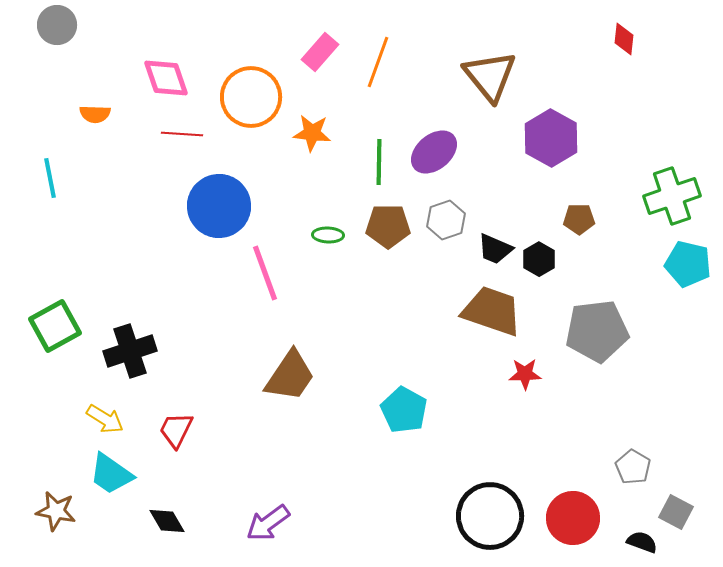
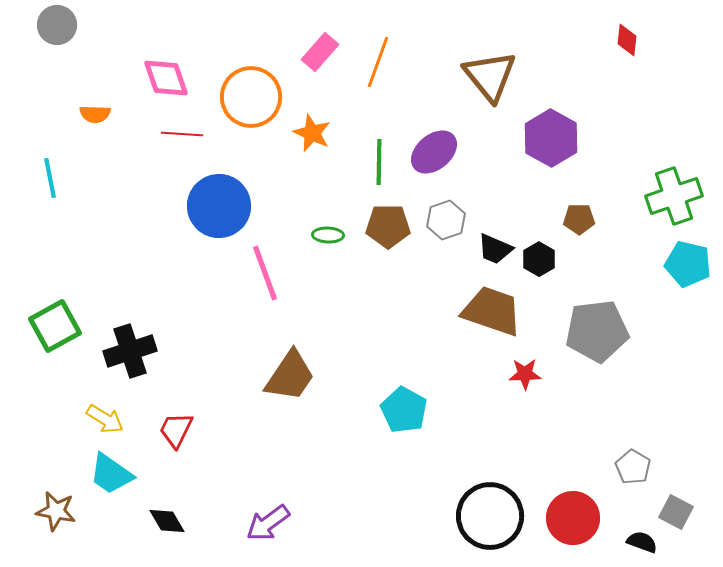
red diamond at (624, 39): moved 3 px right, 1 px down
orange star at (312, 133): rotated 18 degrees clockwise
green cross at (672, 196): moved 2 px right
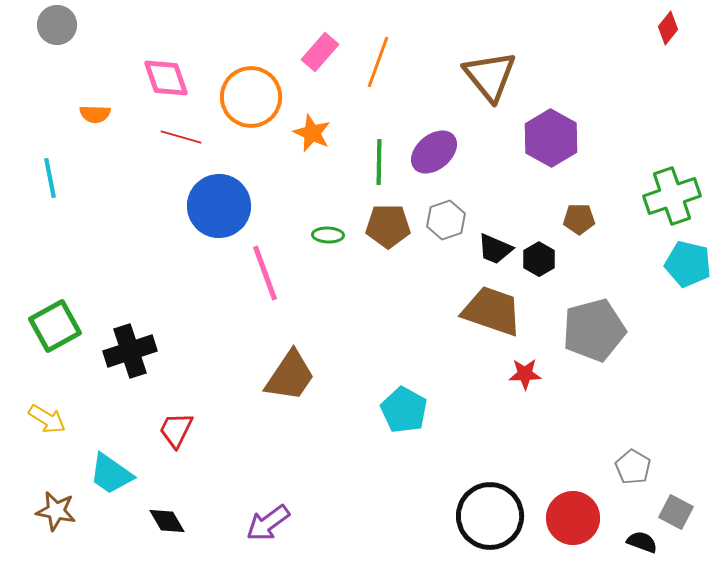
red diamond at (627, 40): moved 41 px right, 12 px up; rotated 32 degrees clockwise
red line at (182, 134): moved 1 px left, 3 px down; rotated 12 degrees clockwise
green cross at (674, 196): moved 2 px left
gray pentagon at (597, 331): moved 3 px left, 1 px up; rotated 8 degrees counterclockwise
yellow arrow at (105, 419): moved 58 px left
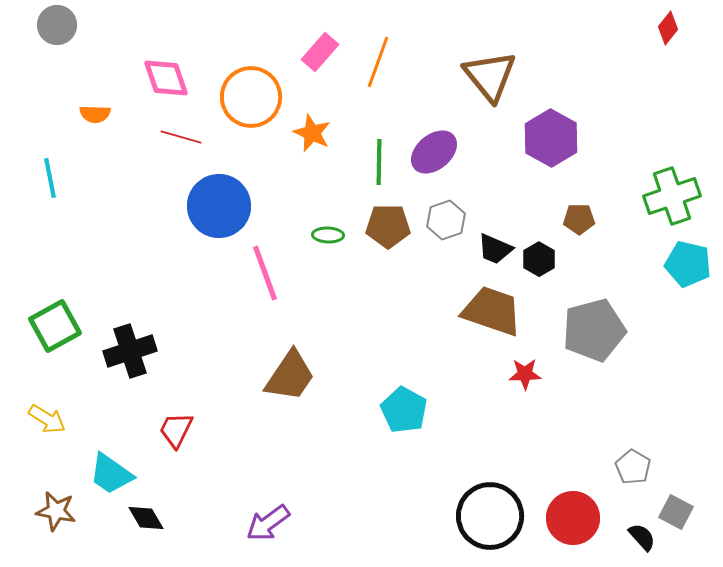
black diamond at (167, 521): moved 21 px left, 3 px up
black semicircle at (642, 542): moved 5 px up; rotated 28 degrees clockwise
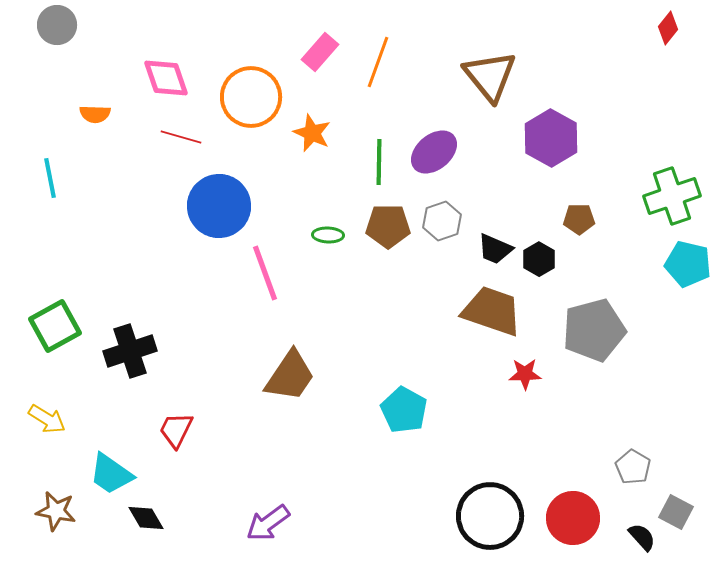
gray hexagon at (446, 220): moved 4 px left, 1 px down
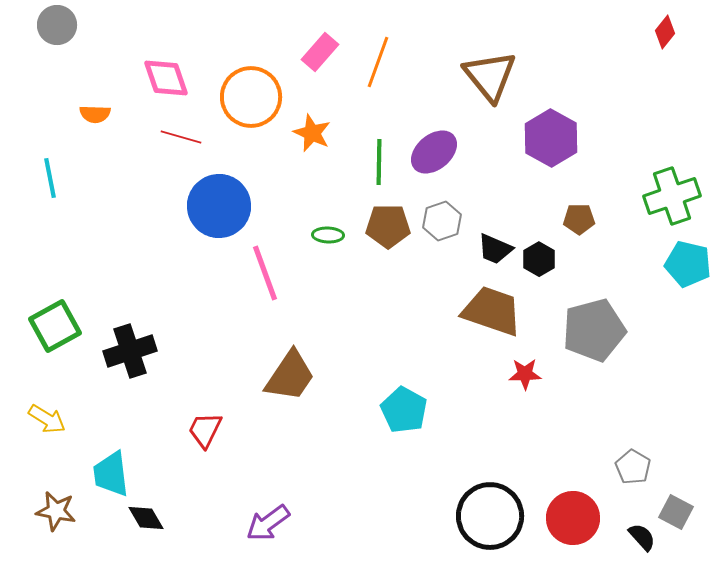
red diamond at (668, 28): moved 3 px left, 4 px down
red trapezoid at (176, 430): moved 29 px right
cyan trapezoid at (111, 474): rotated 48 degrees clockwise
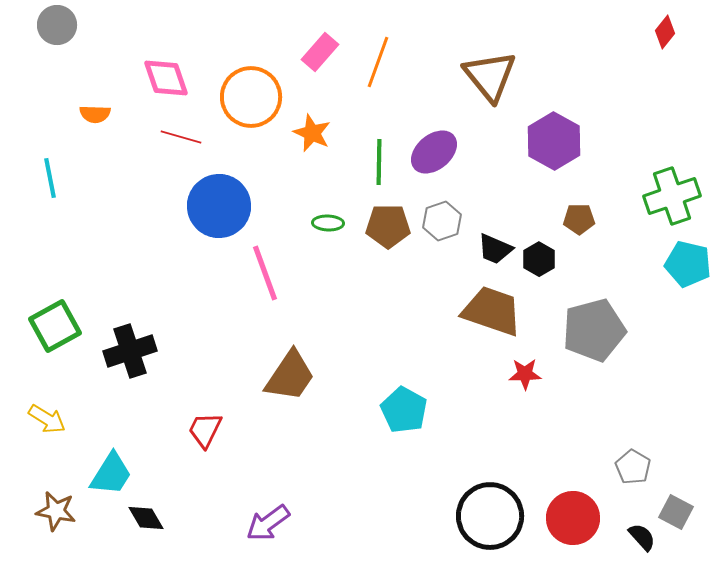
purple hexagon at (551, 138): moved 3 px right, 3 px down
green ellipse at (328, 235): moved 12 px up
cyan trapezoid at (111, 474): rotated 141 degrees counterclockwise
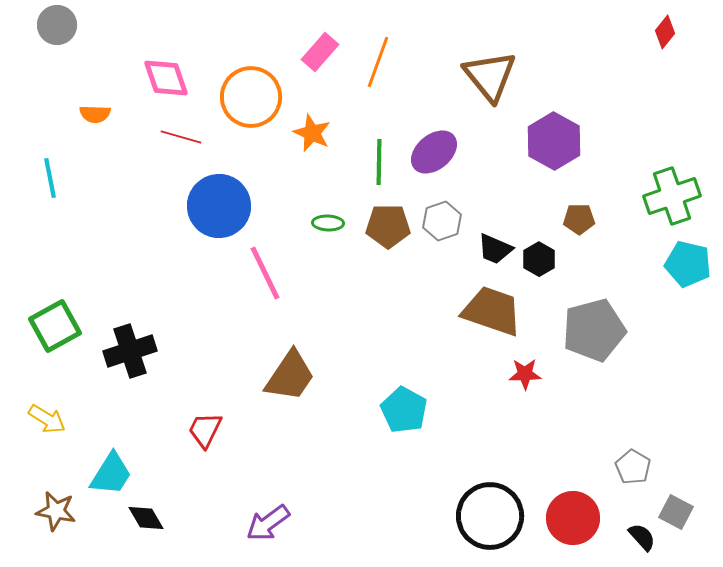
pink line at (265, 273): rotated 6 degrees counterclockwise
